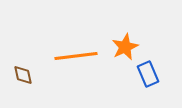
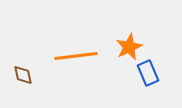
orange star: moved 4 px right
blue rectangle: moved 1 px up
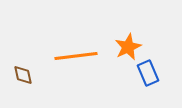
orange star: moved 1 px left
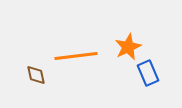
brown diamond: moved 13 px right
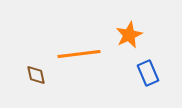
orange star: moved 1 px right, 12 px up
orange line: moved 3 px right, 2 px up
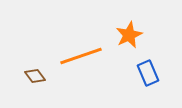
orange line: moved 2 px right, 2 px down; rotated 12 degrees counterclockwise
brown diamond: moved 1 px left, 1 px down; rotated 25 degrees counterclockwise
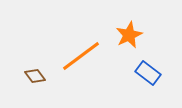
orange line: rotated 18 degrees counterclockwise
blue rectangle: rotated 30 degrees counterclockwise
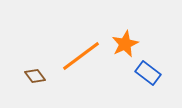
orange star: moved 4 px left, 9 px down
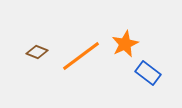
brown diamond: moved 2 px right, 24 px up; rotated 30 degrees counterclockwise
